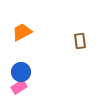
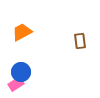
pink rectangle: moved 3 px left, 3 px up
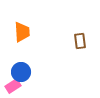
orange trapezoid: rotated 115 degrees clockwise
pink rectangle: moved 3 px left, 2 px down
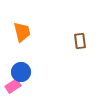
orange trapezoid: rotated 10 degrees counterclockwise
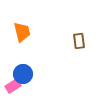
brown rectangle: moved 1 px left
blue circle: moved 2 px right, 2 px down
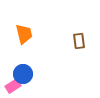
orange trapezoid: moved 2 px right, 2 px down
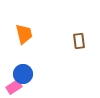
pink rectangle: moved 1 px right, 1 px down
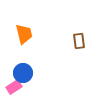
blue circle: moved 1 px up
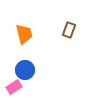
brown rectangle: moved 10 px left, 11 px up; rotated 28 degrees clockwise
blue circle: moved 2 px right, 3 px up
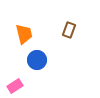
blue circle: moved 12 px right, 10 px up
pink rectangle: moved 1 px right, 1 px up
